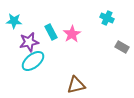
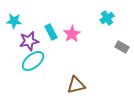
cyan cross: rotated 32 degrees clockwise
purple star: moved 1 px up
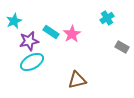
cyan star: rotated 28 degrees counterclockwise
cyan rectangle: rotated 28 degrees counterclockwise
cyan ellipse: moved 1 px left, 1 px down; rotated 10 degrees clockwise
brown triangle: moved 1 px right, 5 px up
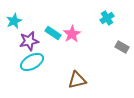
cyan rectangle: moved 2 px right, 1 px down
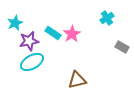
cyan star: moved 1 px right, 2 px down
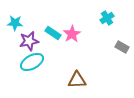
cyan star: rotated 28 degrees clockwise
brown triangle: rotated 12 degrees clockwise
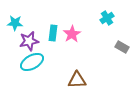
cyan rectangle: rotated 63 degrees clockwise
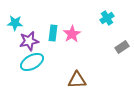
gray rectangle: rotated 64 degrees counterclockwise
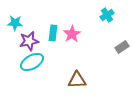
cyan cross: moved 3 px up
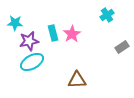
cyan rectangle: rotated 21 degrees counterclockwise
